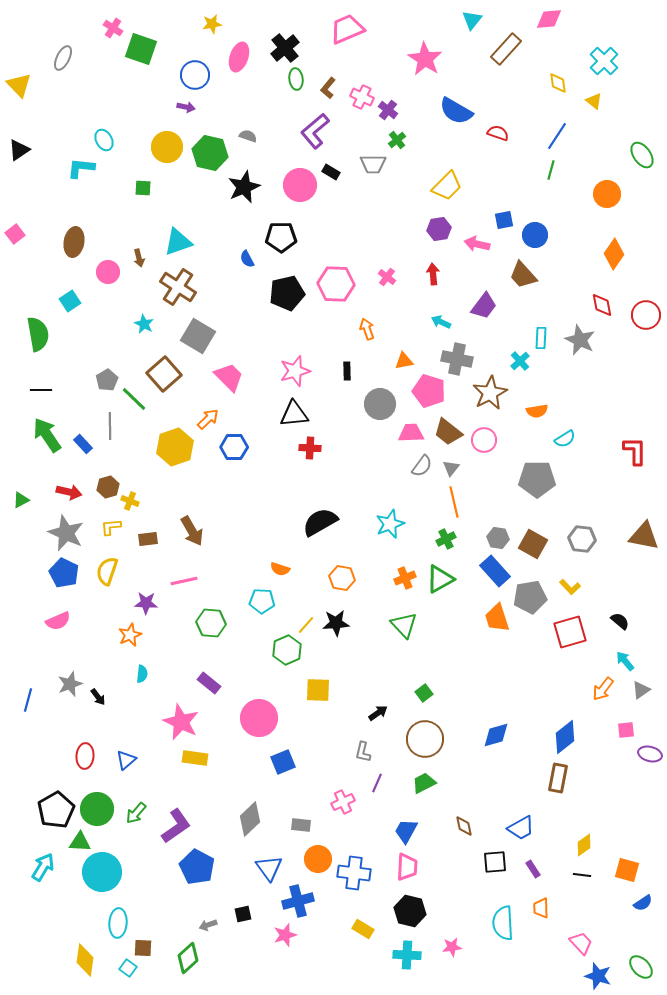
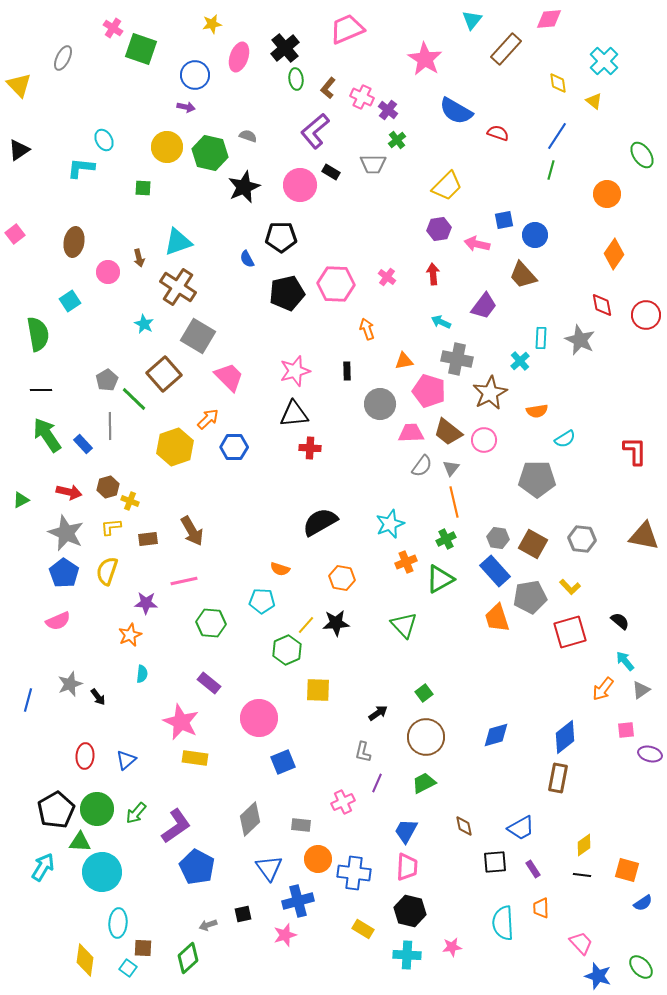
blue pentagon at (64, 573): rotated 8 degrees clockwise
orange cross at (405, 578): moved 1 px right, 16 px up
brown circle at (425, 739): moved 1 px right, 2 px up
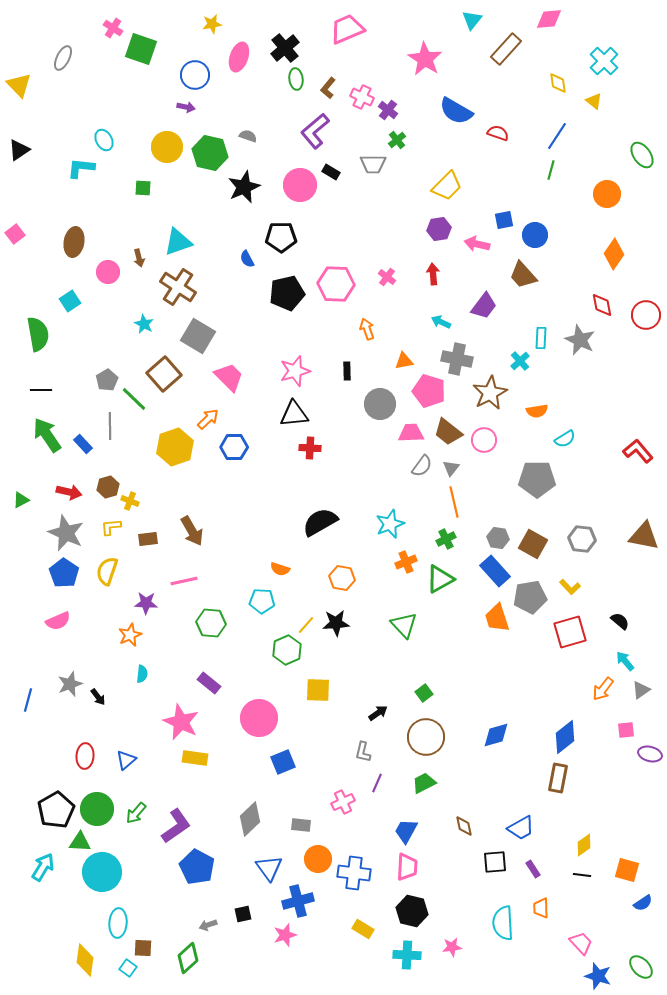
red L-shape at (635, 451): moved 3 px right; rotated 40 degrees counterclockwise
black hexagon at (410, 911): moved 2 px right
